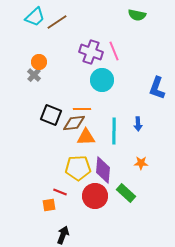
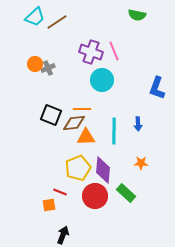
orange circle: moved 4 px left, 2 px down
gray cross: moved 14 px right, 7 px up; rotated 24 degrees clockwise
yellow pentagon: rotated 20 degrees counterclockwise
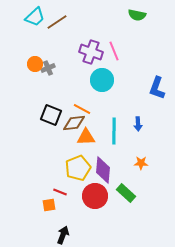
orange line: rotated 30 degrees clockwise
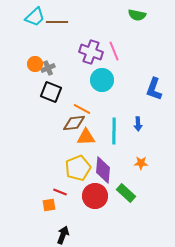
brown line: rotated 35 degrees clockwise
blue L-shape: moved 3 px left, 1 px down
black square: moved 23 px up
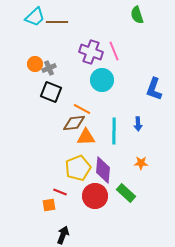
green semicircle: rotated 60 degrees clockwise
gray cross: moved 1 px right
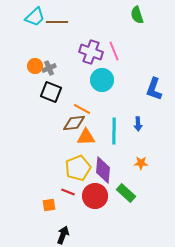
orange circle: moved 2 px down
red line: moved 8 px right
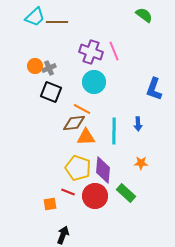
green semicircle: moved 7 px right; rotated 144 degrees clockwise
cyan circle: moved 8 px left, 2 px down
yellow pentagon: rotated 30 degrees counterclockwise
orange square: moved 1 px right, 1 px up
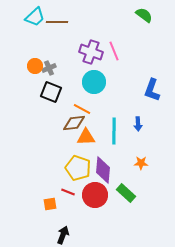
blue L-shape: moved 2 px left, 1 px down
red circle: moved 1 px up
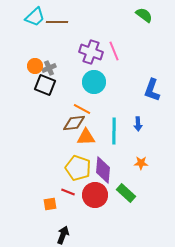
black square: moved 6 px left, 7 px up
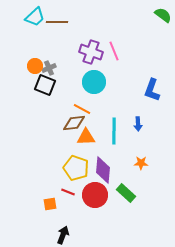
green semicircle: moved 19 px right
yellow pentagon: moved 2 px left
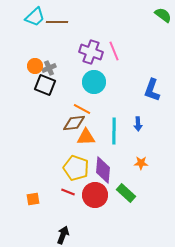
orange square: moved 17 px left, 5 px up
